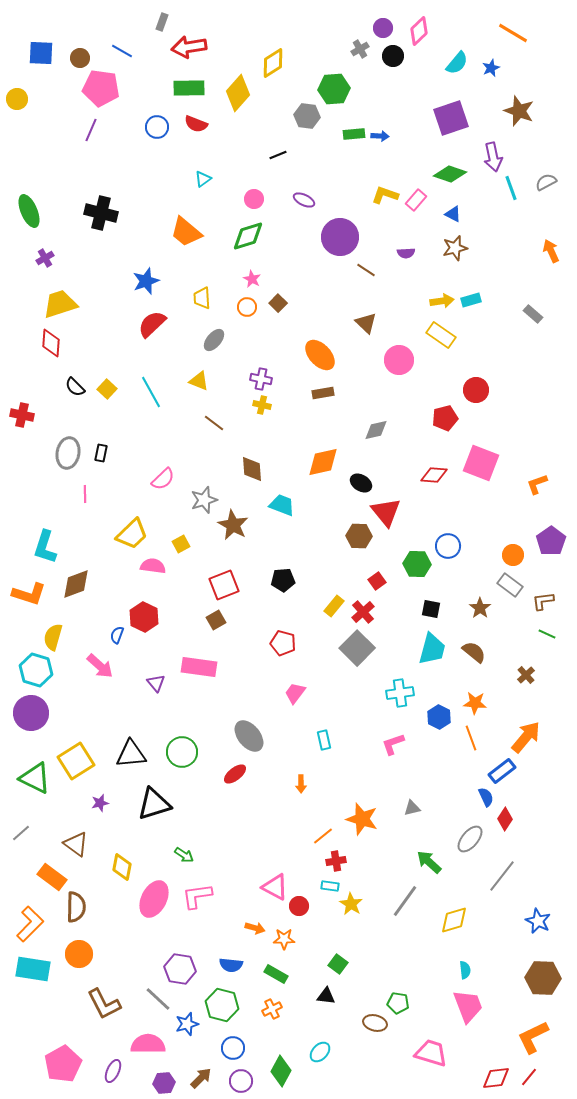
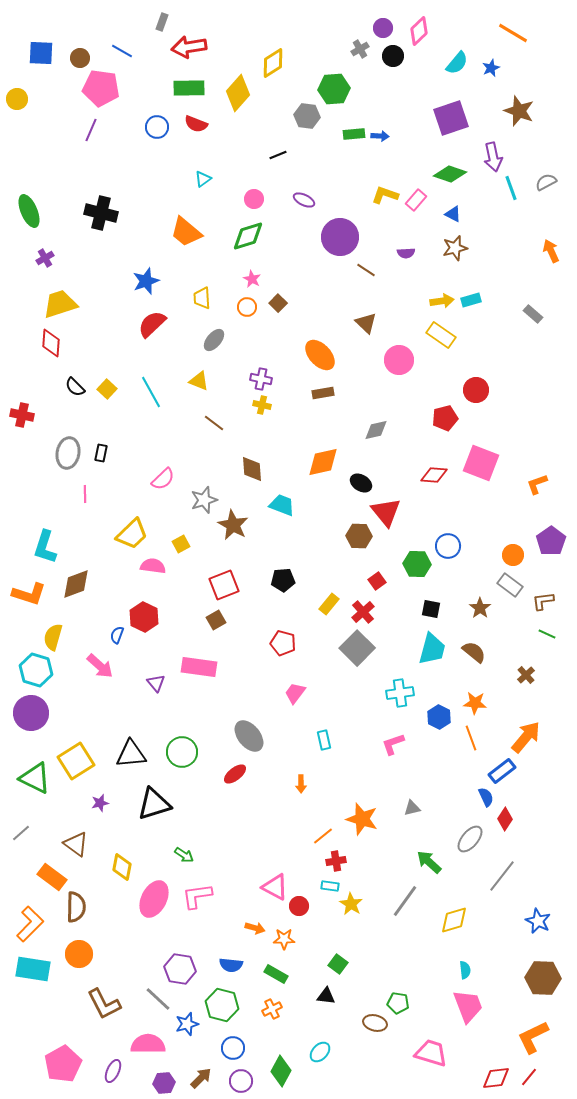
yellow rectangle at (334, 606): moved 5 px left, 2 px up
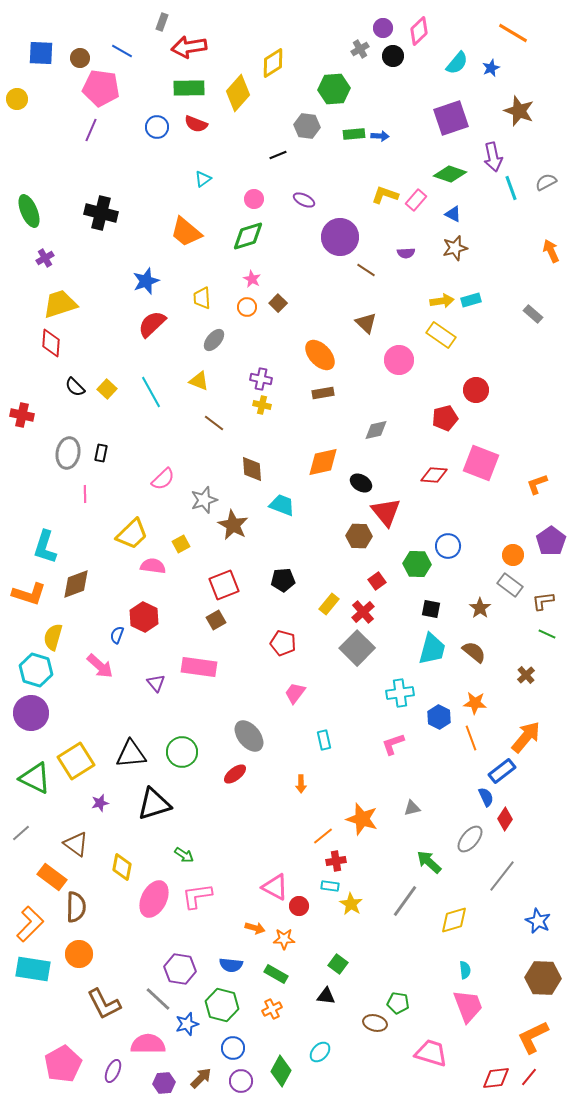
gray hexagon at (307, 116): moved 10 px down
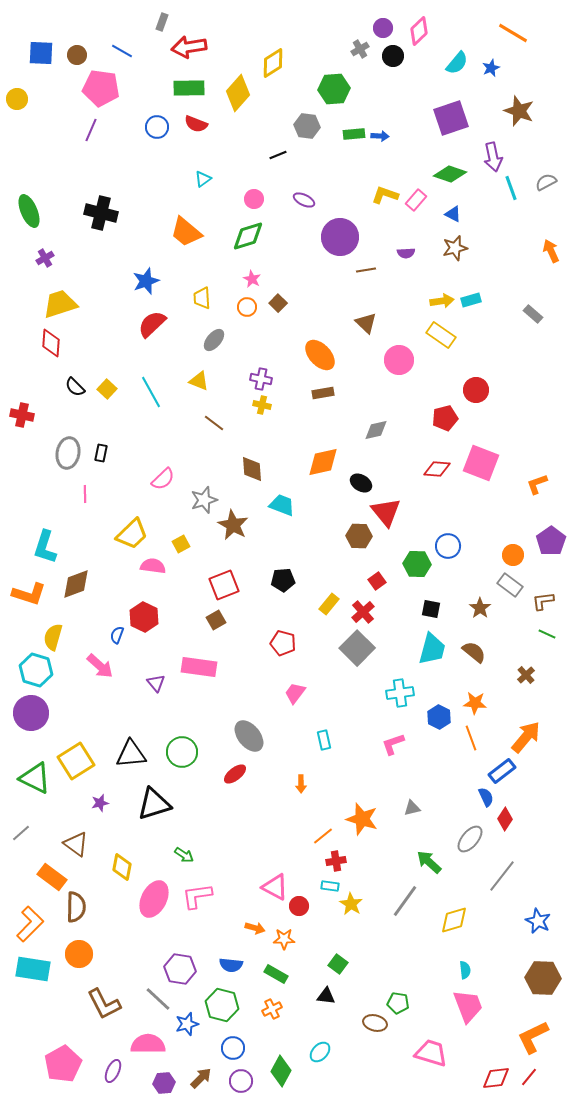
brown circle at (80, 58): moved 3 px left, 3 px up
brown line at (366, 270): rotated 42 degrees counterclockwise
red diamond at (434, 475): moved 3 px right, 6 px up
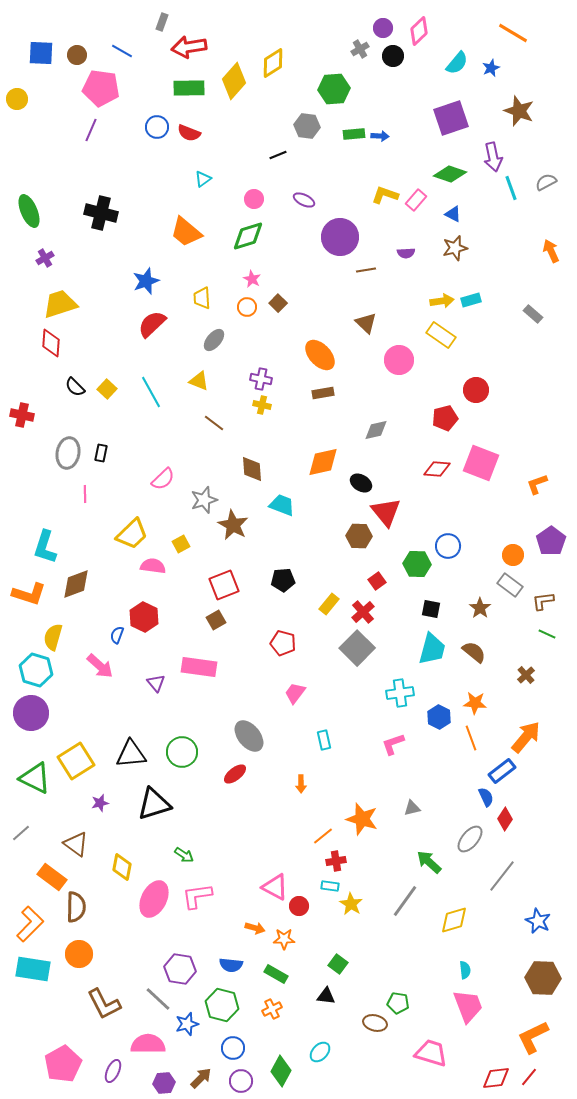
yellow diamond at (238, 93): moved 4 px left, 12 px up
red semicircle at (196, 124): moved 7 px left, 9 px down
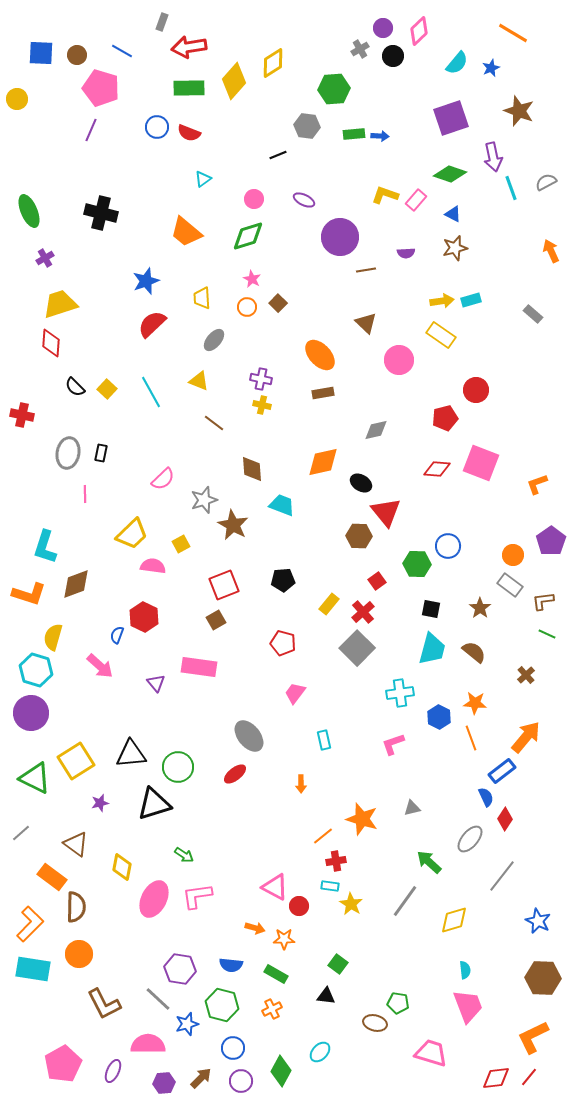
pink pentagon at (101, 88): rotated 9 degrees clockwise
green circle at (182, 752): moved 4 px left, 15 px down
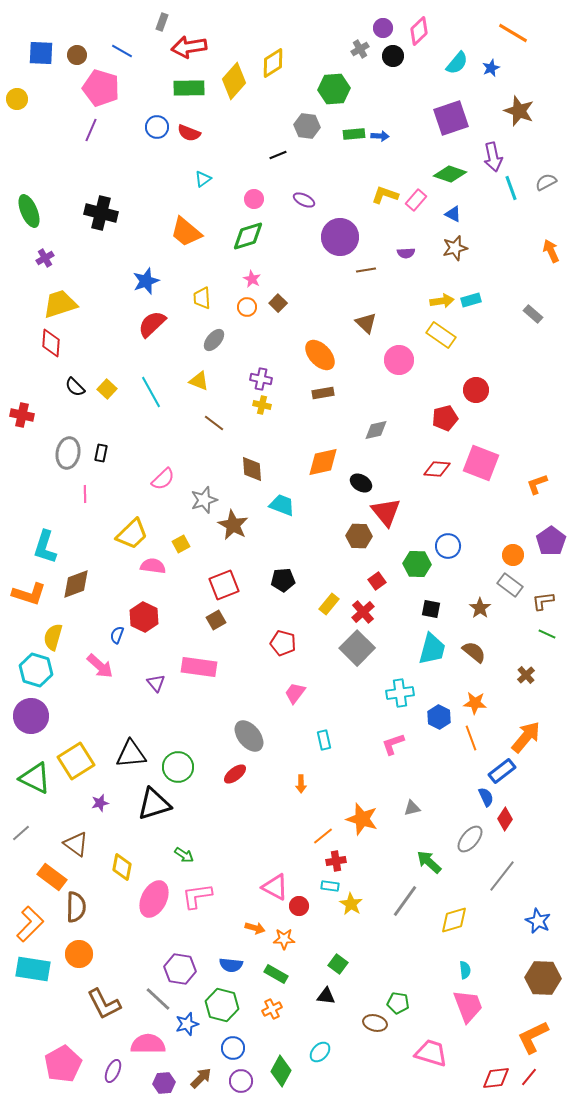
purple circle at (31, 713): moved 3 px down
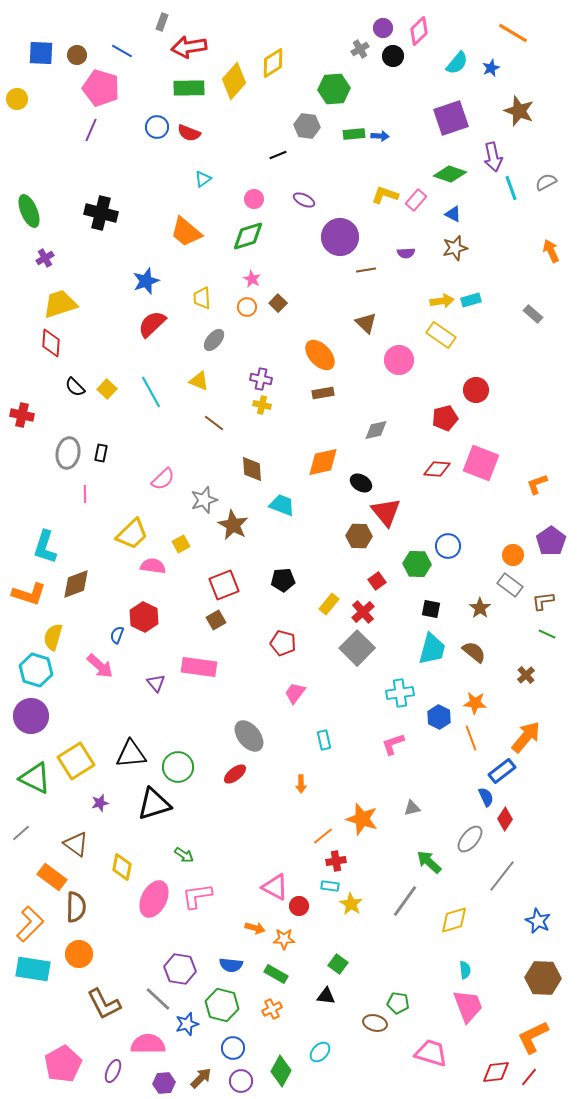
red diamond at (496, 1078): moved 6 px up
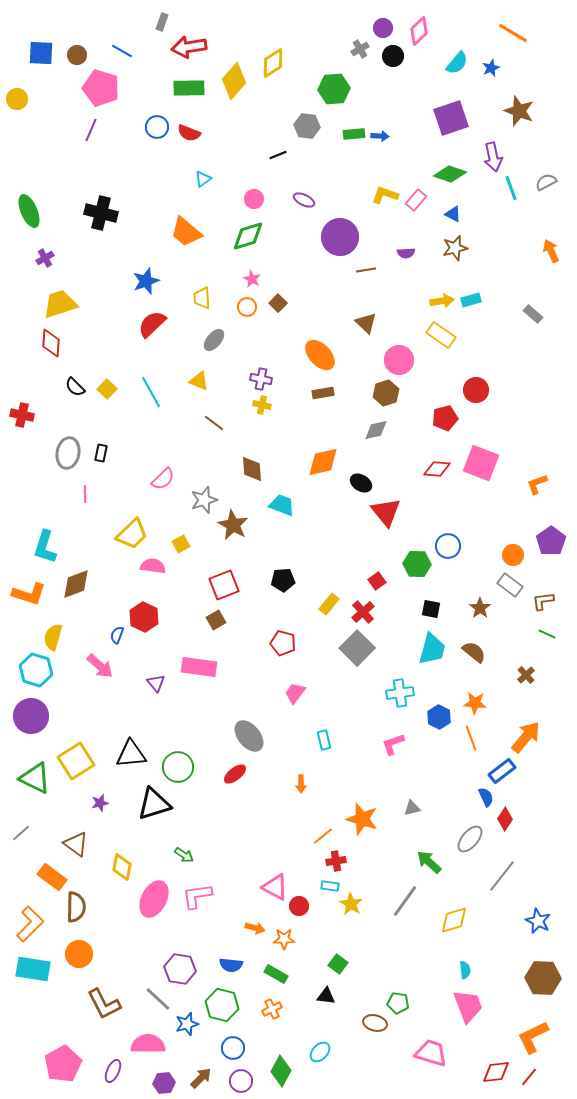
brown hexagon at (359, 536): moved 27 px right, 143 px up; rotated 20 degrees counterclockwise
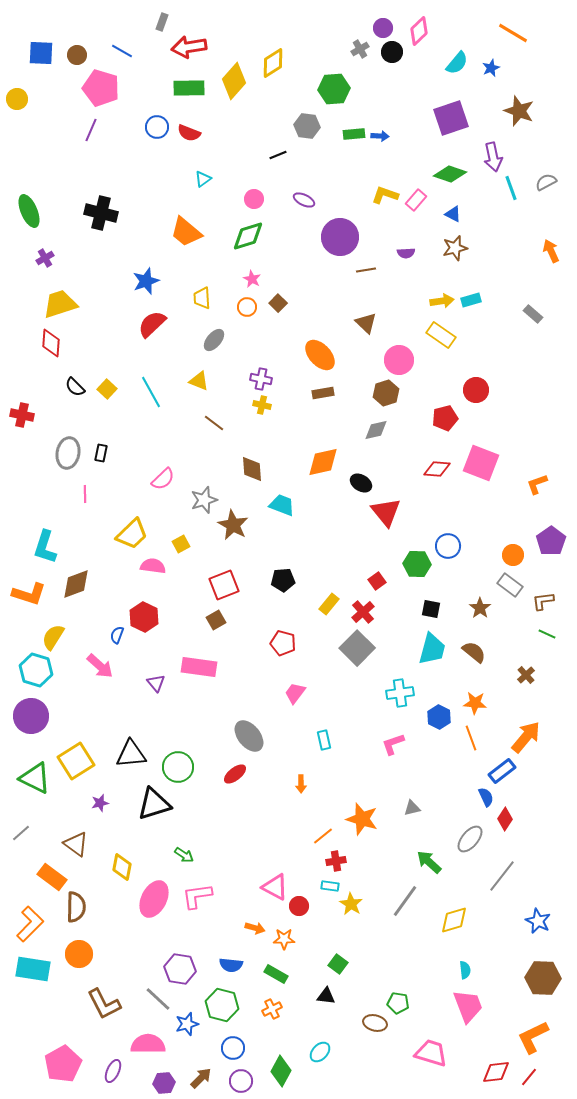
black circle at (393, 56): moved 1 px left, 4 px up
yellow semicircle at (53, 637): rotated 16 degrees clockwise
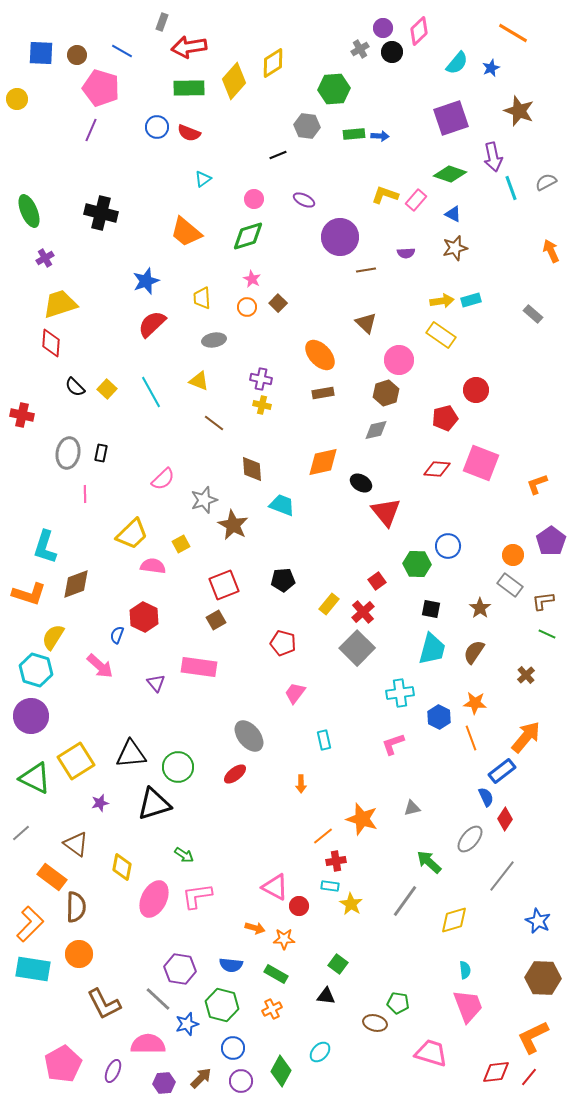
gray ellipse at (214, 340): rotated 40 degrees clockwise
brown semicircle at (474, 652): rotated 95 degrees counterclockwise
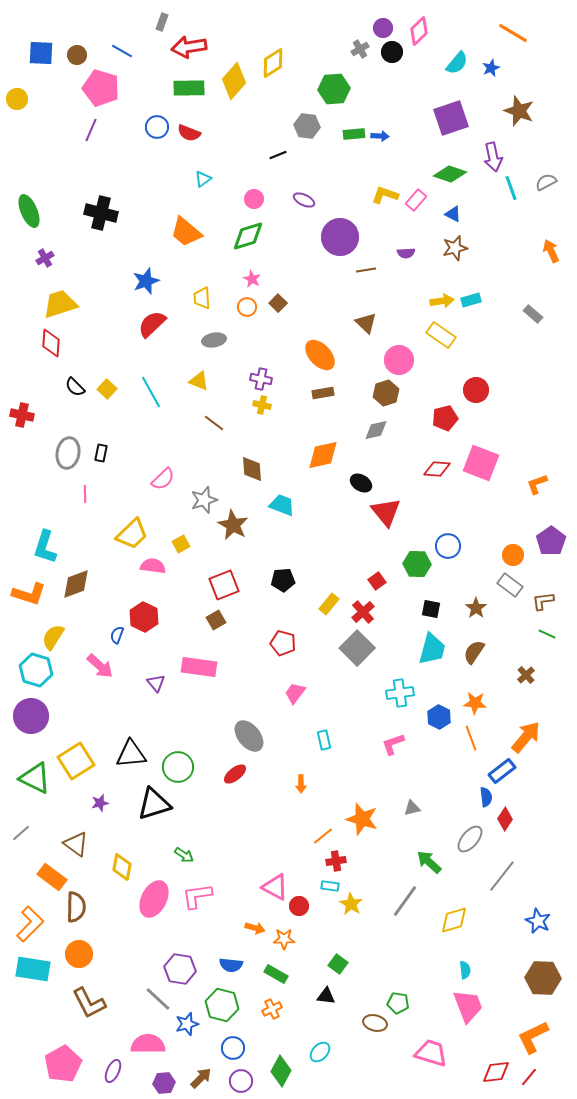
orange diamond at (323, 462): moved 7 px up
brown star at (480, 608): moved 4 px left
blue semicircle at (486, 797): rotated 18 degrees clockwise
brown L-shape at (104, 1004): moved 15 px left, 1 px up
